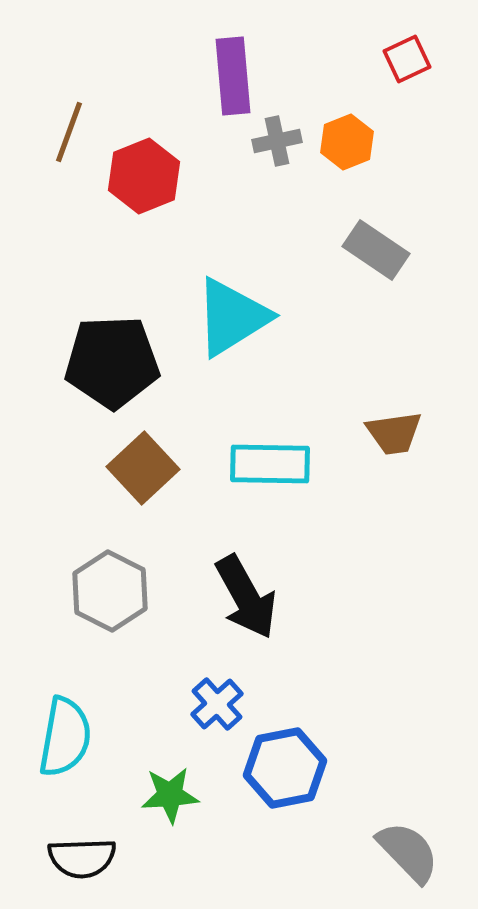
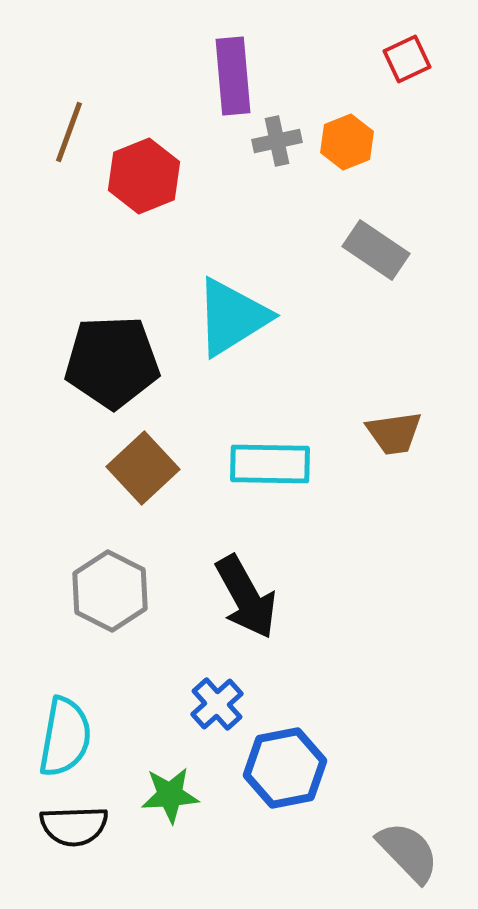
black semicircle: moved 8 px left, 32 px up
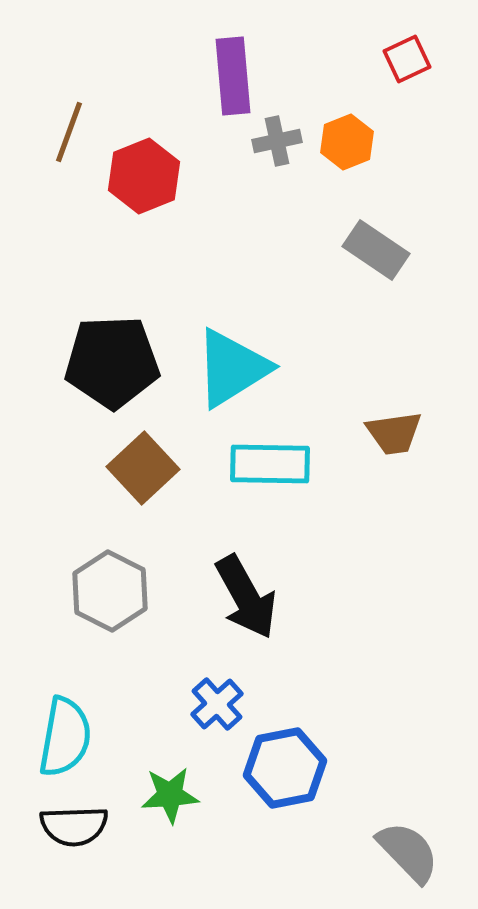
cyan triangle: moved 51 px down
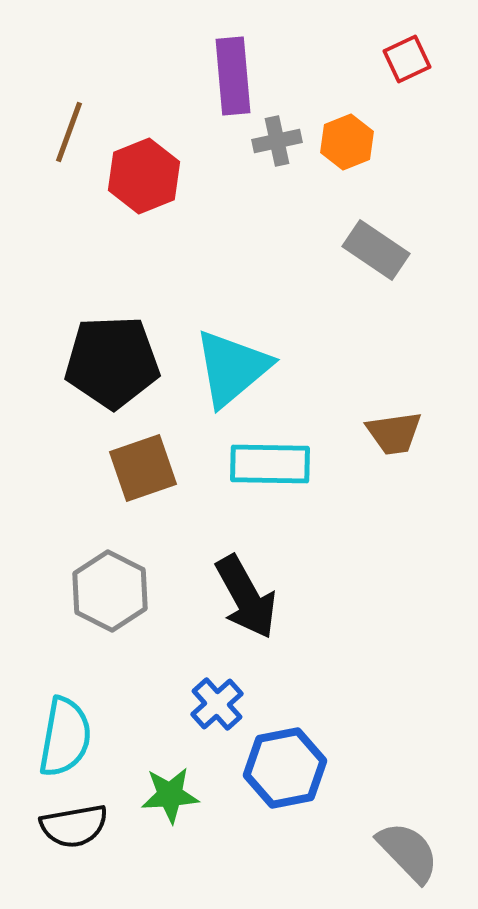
cyan triangle: rotated 8 degrees counterclockwise
brown square: rotated 24 degrees clockwise
black semicircle: rotated 8 degrees counterclockwise
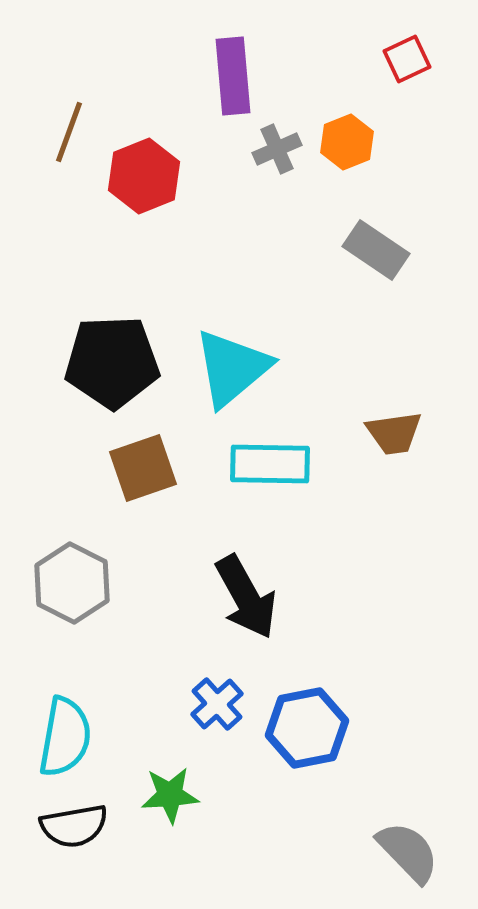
gray cross: moved 8 px down; rotated 12 degrees counterclockwise
gray hexagon: moved 38 px left, 8 px up
blue hexagon: moved 22 px right, 40 px up
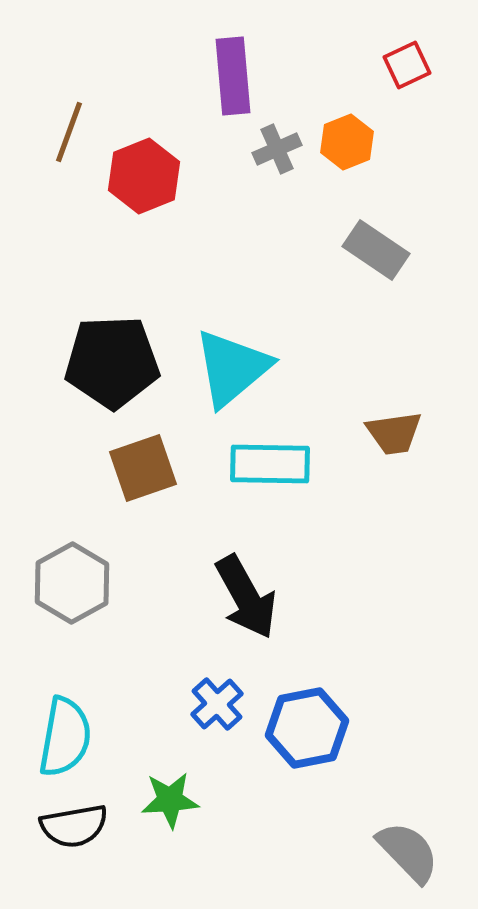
red square: moved 6 px down
gray hexagon: rotated 4 degrees clockwise
green star: moved 5 px down
